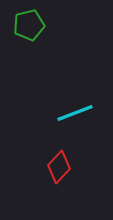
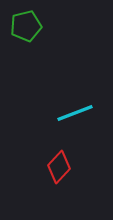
green pentagon: moved 3 px left, 1 px down
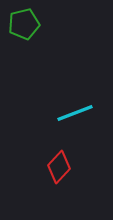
green pentagon: moved 2 px left, 2 px up
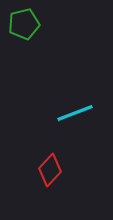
red diamond: moved 9 px left, 3 px down
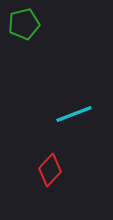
cyan line: moved 1 px left, 1 px down
